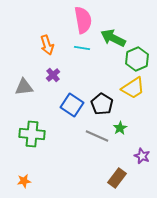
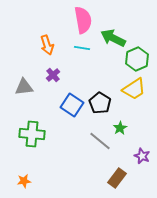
yellow trapezoid: moved 1 px right, 1 px down
black pentagon: moved 2 px left, 1 px up
gray line: moved 3 px right, 5 px down; rotated 15 degrees clockwise
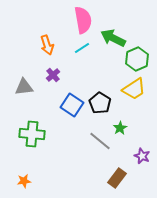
cyan line: rotated 42 degrees counterclockwise
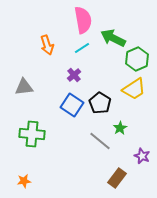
purple cross: moved 21 px right
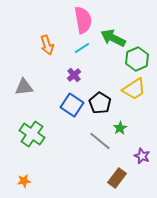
green cross: rotated 30 degrees clockwise
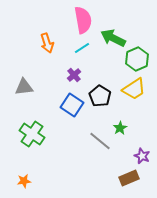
orange arrow: moved 2 px up
black pentagon: moved 7 px up
brown rectangle: moved 12 px right; rotated 30 degrees clockwise
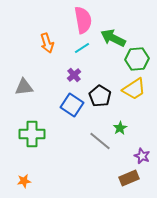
green hexagon: rotated 20 degrees clockwise
green cross: rotated 35 degrees counterclockwise
